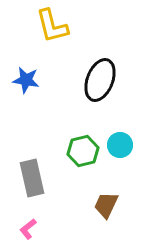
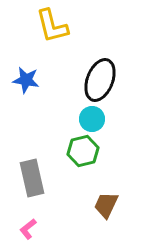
cyan circle: moved 28 px left, 26 px up
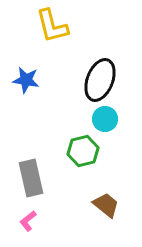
cyan circle: moved 13 px right
gray rectangle: moved 1 px left
brown trapezoid: rotated 104 degrees clockwise
pink L-shape: moved 8 px up
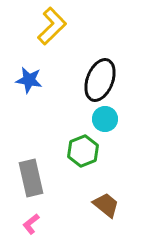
yellow L-shape: rotated 120 degrees counterclockwise
blue star: moved 3 px right
green hexagon: rotated 8 degrees counterclockwise
pink L-shape: moved 3 px right, 3 px down
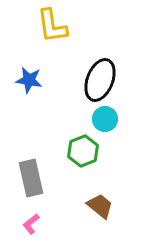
yellow L-shape: rotated 126 degrees clockwise
brown trapezoid: moved 6 px left, 1 px down
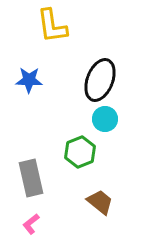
blue star: rotated 8 degrees counterclockwise
green hexagon: moved 3 px left, 1 px down
brown trapezoid: moved 4 px up
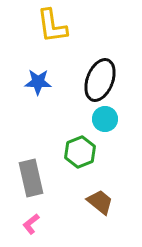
blue star: moved 9 px right, 2 px down
